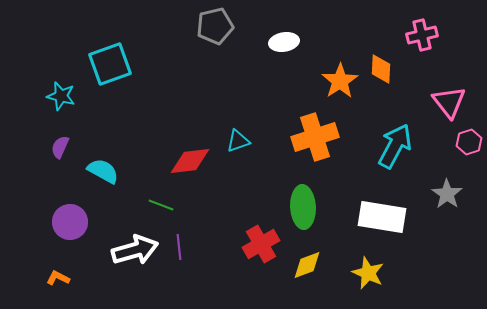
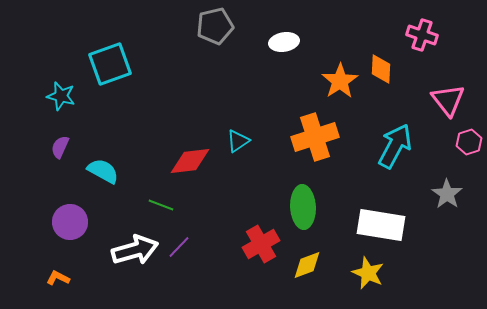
pink cross: rotated 32 degrees clockwise
pink triangle: moved 1 px left, 2 px up
cyan triangle: rotated 15 degrees counterclockwise
white rectangle: moved 1 px left, 8 px down
purple line: rotated 50 degrees clockwise
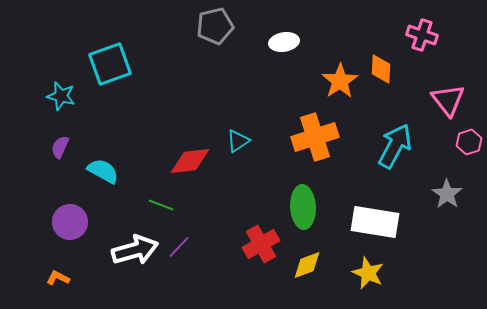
white rectangle: moved 6 px left, 3 px up
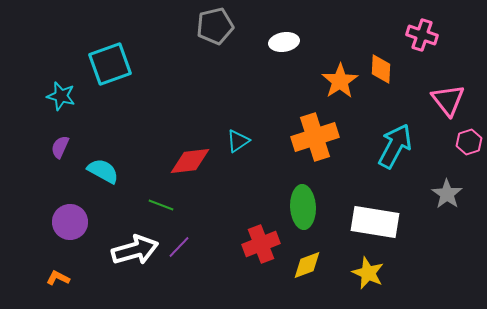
red cross: rotated 9 degrees clockwise
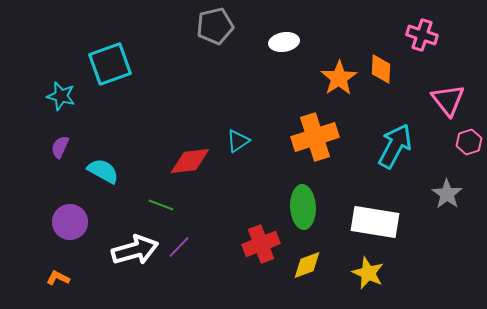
orange star: moved 1 px left, 3 px up
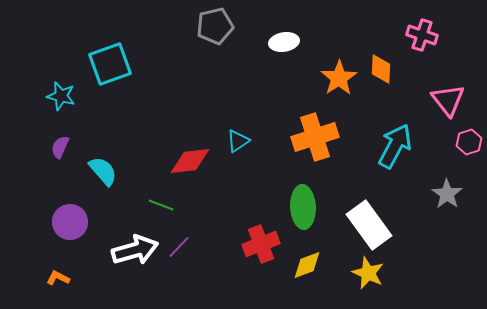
cyan semicircle: rotated 20 degrees clockwise
white rectangle: moved 6 px left, 3 px down; rotated 45 degrees clockwise
